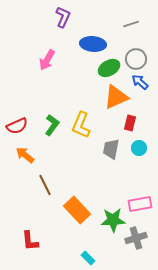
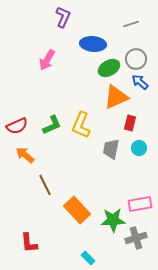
green L-shape: rotated 30 degrees clockwise
red L-shape: moved 1 px left, 2 px down
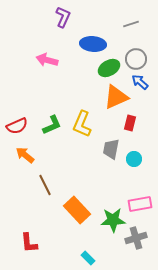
pink arrow: rotated 75 degrees clockwise
yellow L-shape: moved 1 px right, 1 px up
cyan circle: moved 5 px left, 11 px down
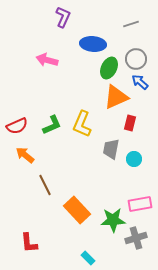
green ellipse: rotated 35 degrees counterclockwise
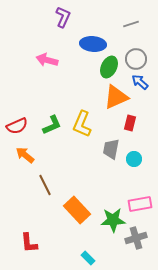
green ellipse: moved 1 px up
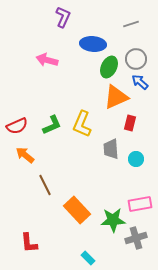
gray trapezoid: rotated 15 degrees counterclockwise
cyan circle: moved 2 px right
